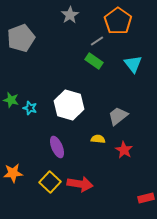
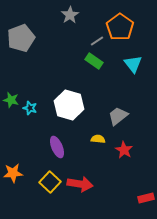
orange pentagon: moved 2 px right, 6 px down
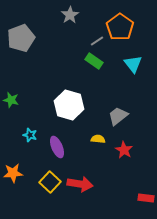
cyan star: moved 27 px down
red rectangle: rotated 21 degrees clockwise
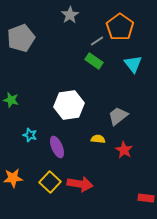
white hexagon: rotated 24 degrees counterclockwise
orange star: moved 5 px down
